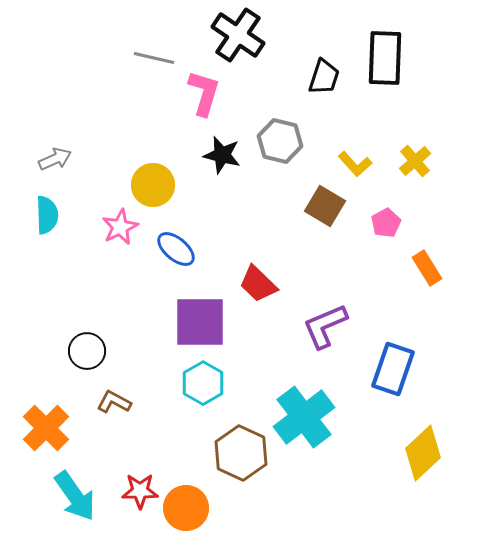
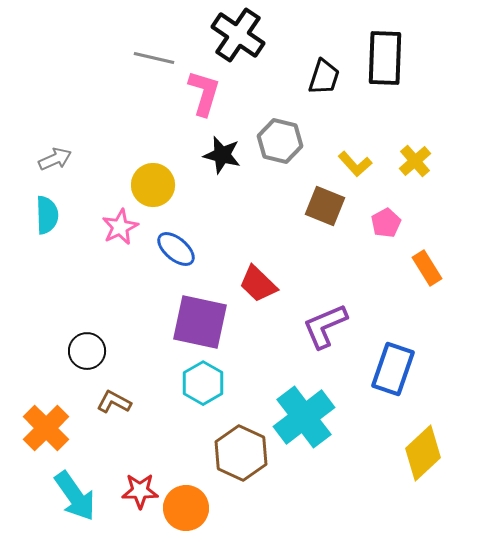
brown square: rotated 9 degrees counterclockwise
purple square: rotated 12 degrees clockwise
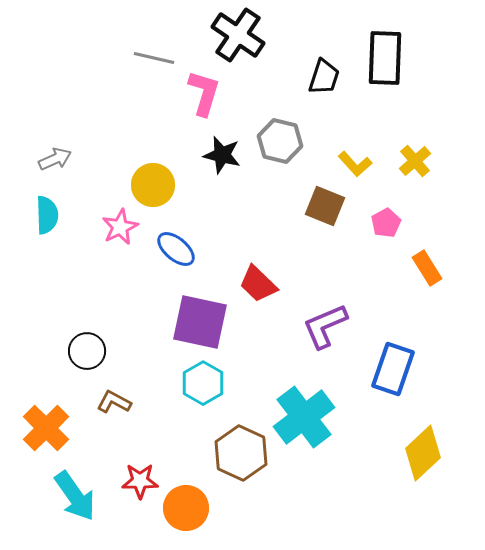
red star: moved 10 px up
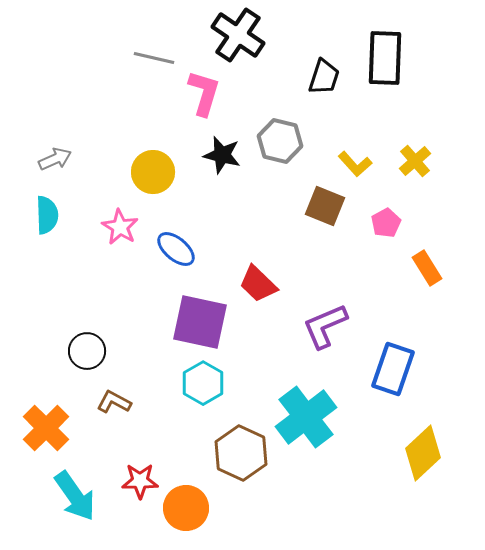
yellow circle: moved 13 px up
pink star: rotated 15 degrees counterclockwise
cyan cross: moved 2 px right
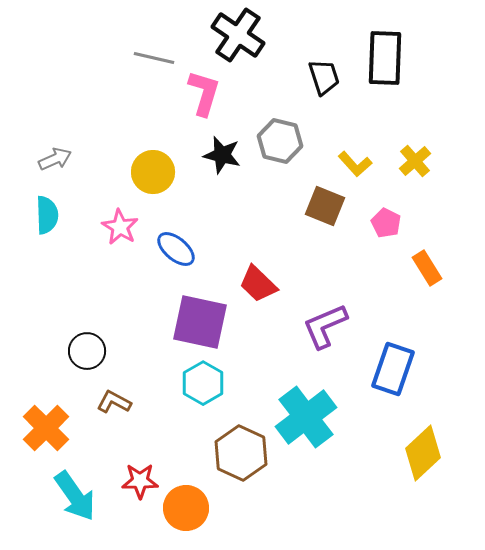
black trapezoid: rotated 36 degrees counterclockwise
pink pentagon: rotated 16 degrees counterclockwise
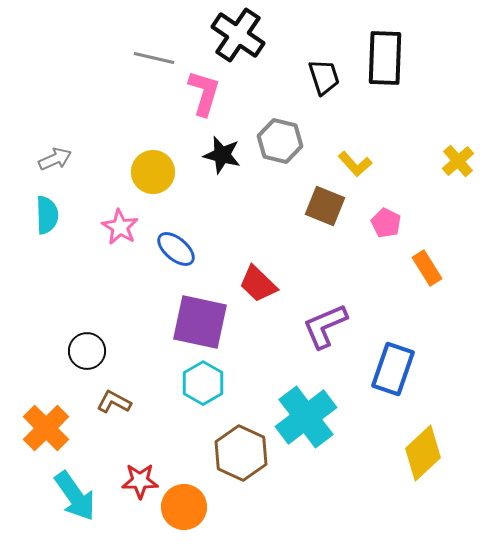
yellow cross: moved 43 px right
orange circle: moved 2 px left, 1 px up
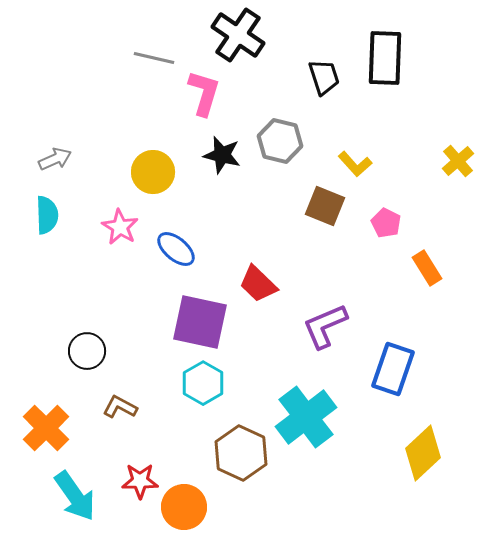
brown L-shape: moved 6 px right, 5 px down
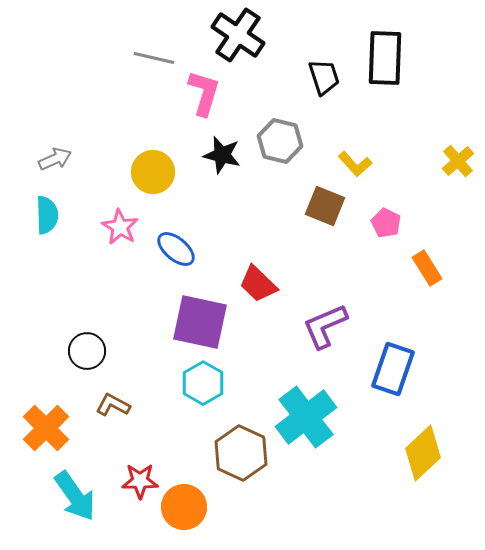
brown L-shape: moved 7 px left, 2 px up
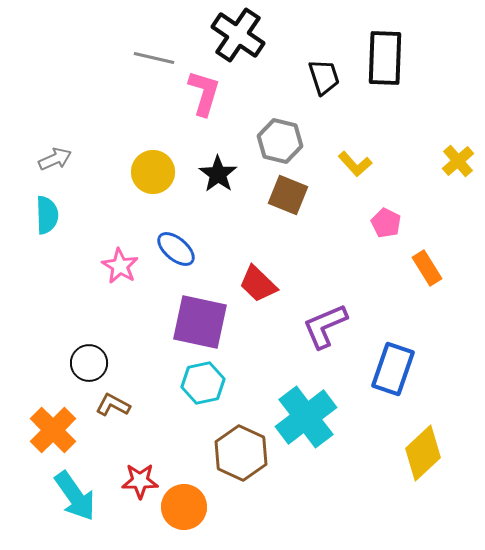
black star: moved 4 px left, 19 px down; rotated 21 degrees clockwise
brown square: moved 37 px left, 11 px up
pink star: moved 39 px down
black circle: moved 2 px right, 12 px down
cyan hexagon: rotated 18 degrees clockwise
orange cross: moved 7 px right, 2 px down
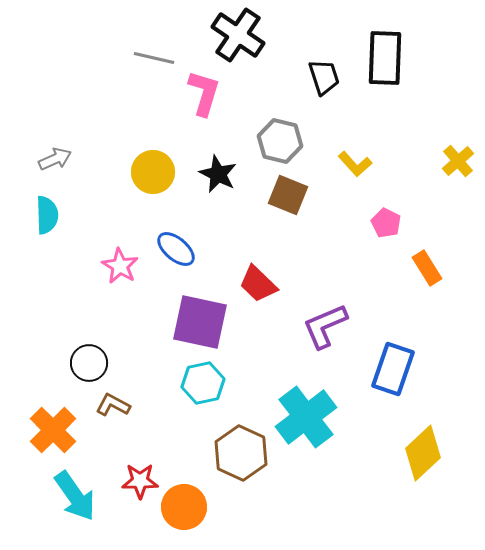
black star: rotated 9 degrees counterclockwise
